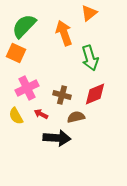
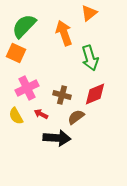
brown semicircle: rotated 24 degrees counterclockwise
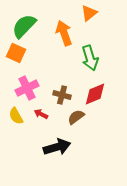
black arrow: moved 9 px down; rotated 20 degrees counterclockwise
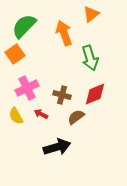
orange triangle: moved 2 px right, 1 px down
orange square: moved 1 px left, 1 px down; rotated 30 degrees clockwise
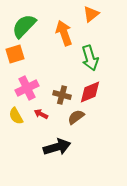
orange square: rotated 18 degrees clockwise
red diamond: moved 5 px left, 2 px up
